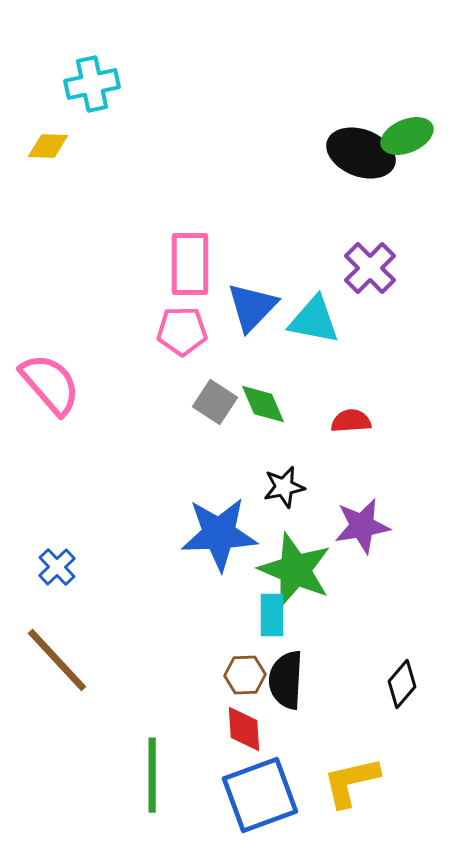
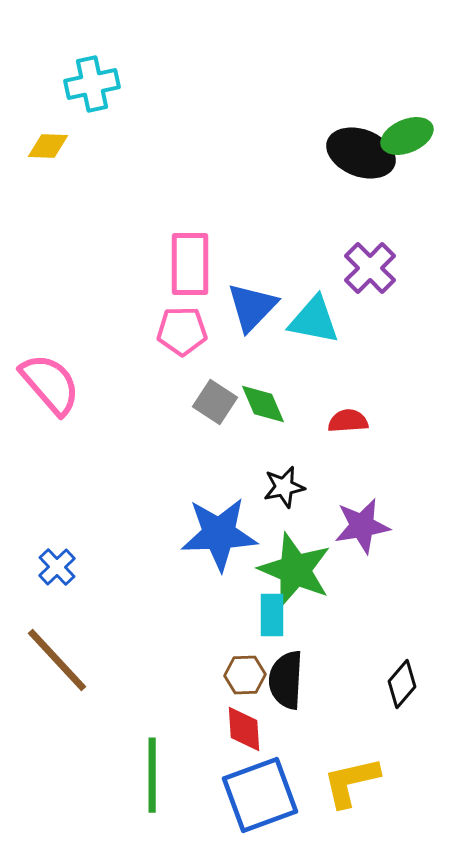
red semicircle: moved 3 px left
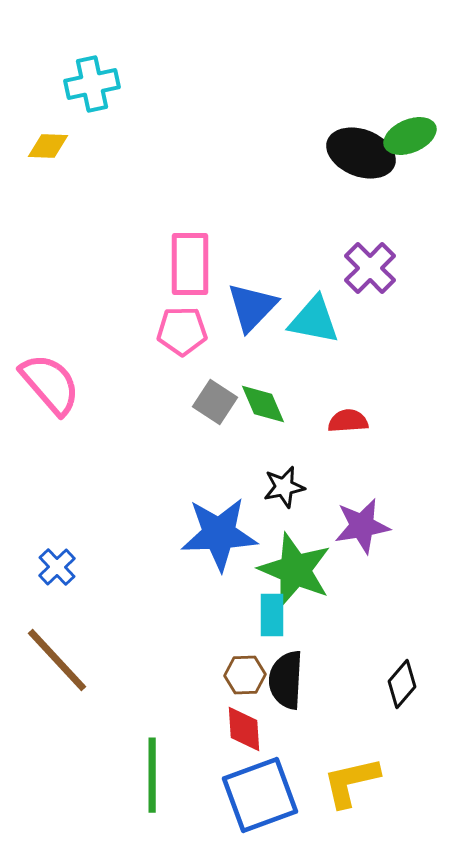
green ellipse: moved 3 px right
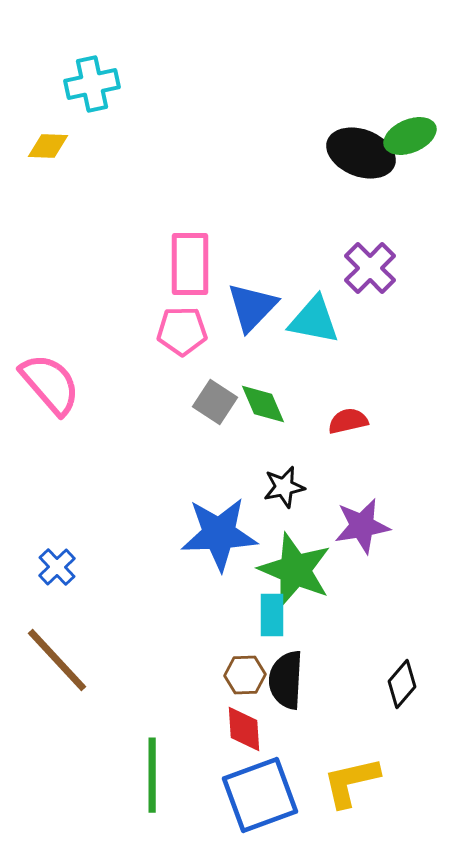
red semicircle: rotated 9 degrees counterclockwise
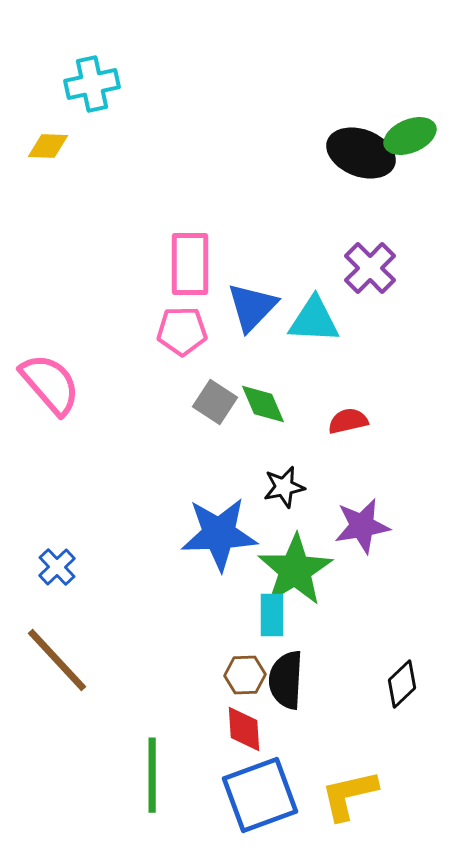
cyan triangle: rotated 8 degrees counterclockwise
green star: rotated 18 degrees clockwise
black diamond: rotated 6 degrees clockwise
yellow L-shape: moved 2 px left, 13 px down
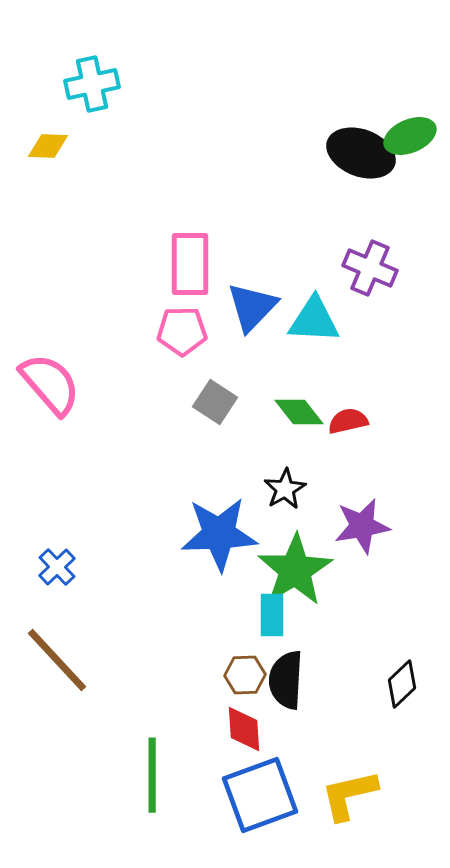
purple cross: rotated 22 degrees counterclockwise
green diamond: moved 36 px right, 8 px down; rotated 15 degrees counterclockwise
black star: moved 1 px right, 2 px down; rotated 18 degrees counterclockwise
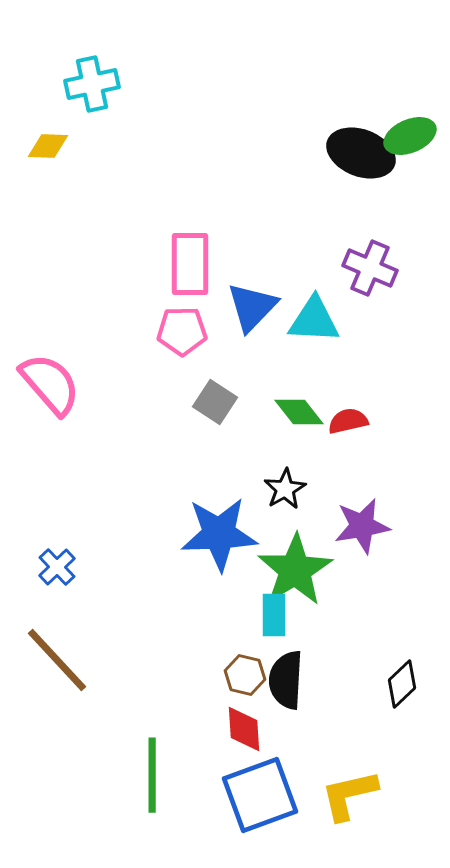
cyan rectangle: moved 2 px right
brown hexagon: rotated 15 degrees clockwise
